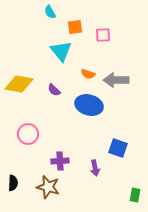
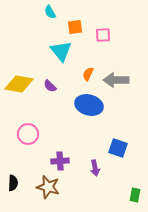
orange semicircle: rotated 96 degrees clockwise
purple semicircle: moved 4 px left, 4 px up
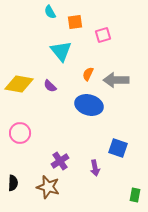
orange square: moved 5 px up
pink square: rotated 14 degrees counterclockwise
pink circle: moved 8 px left, 1 px up
purple cross: rotated 30 degrees counterclockwise
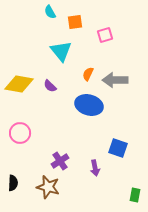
pink square: moved 2 px right
gray arrow: moved 1 px left
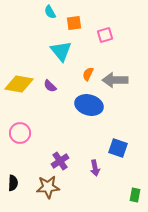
orange square: moved 1 px left, 1 px down
brown star: rotated 20 degrees counterclockwise
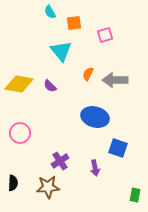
blue ellipse: moved 6 px right, 12 px down
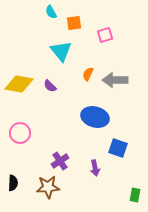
cyan semicircle: moved 1 px right
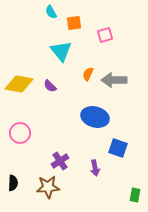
gray arrow: moved 1 px left
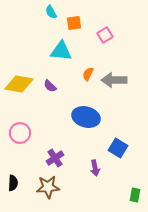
pink square: rotated 14 degrees counterclockwise
cyan triangle: rotated 45 degrees counterclockwise
blue ellipse: moved 9 px left
blue square: rotated 12 degrees clockwise
purple cross: moved 5 px left, 3 px up
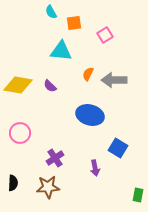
yellow diamond: moved 1 px left, 1 px down
blue ellipse: moved 4 px right, 2 px up
green rectangle: moved 3 px right
